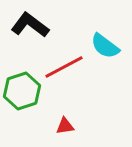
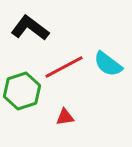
black L-shape: moved 3 px down
cyan semicircle: moved 3 px right, 18 px down
red triangle: moved 9 px up
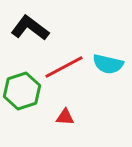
cyan semicircle: rotated 24 degrees counterclockwise
red triangle: rotated 12 degrees clockwise
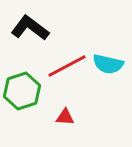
red line: moved 3 px right, 1 px up
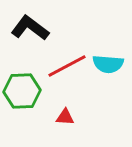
cyan semicircle: rotated 8 degrees counterclockwise
green hexagon: rotated 15 degrees clockwise
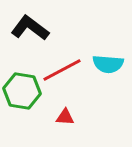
red line: moved 5 px left, 4 px down
green hexagon: rotated 12 degrees clockwise
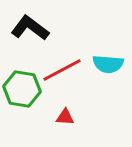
green hexagon: moved 2 px up
